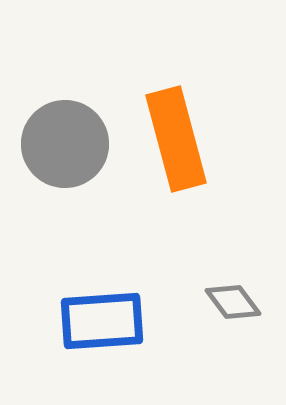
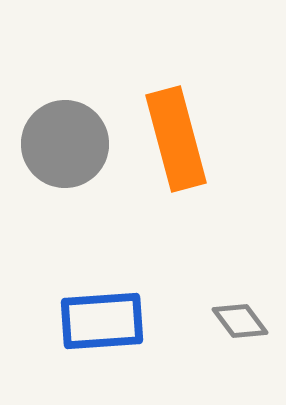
gray diamond: moved 7 px right, 19 px down
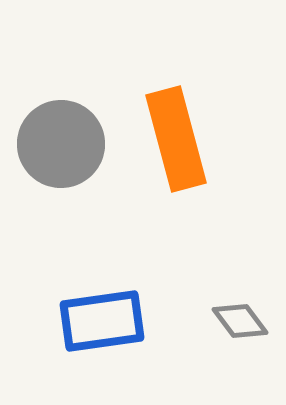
gray circle: moved 4 px left
blue rectangle: rotated 4 degrees counterclockwise
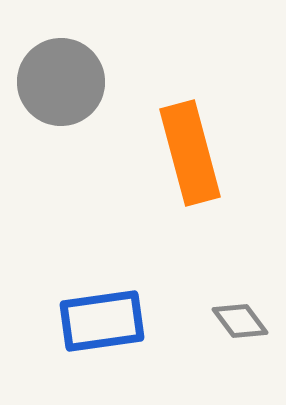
orange rectangle: moved 14 px right, 14 px down
gray circle: moved 62 px up
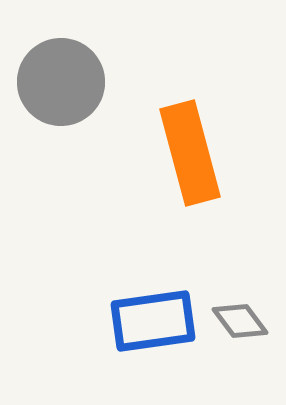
blue rectangle: moved 51 px right
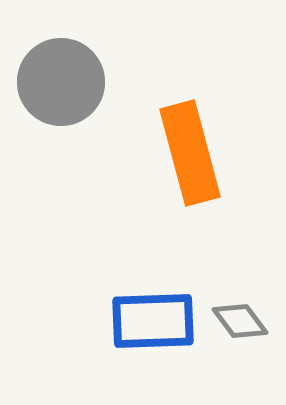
blue rectangle: rotated 6 degrees clockwise
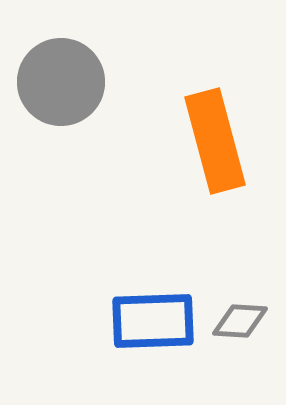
orange rectangle: moved 25 px right, 12 px up
gray diamond: rotated 50 degrees counterclockwise
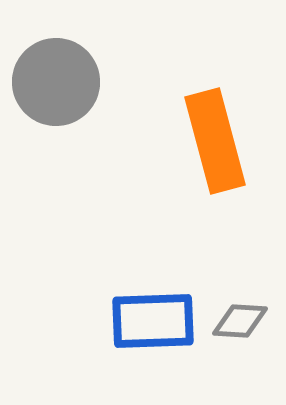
gray circle: moved 5 px left
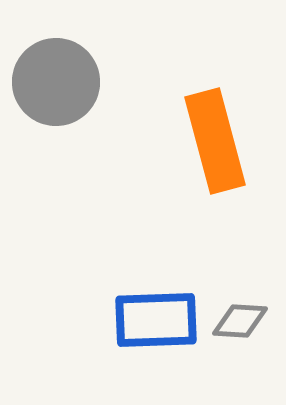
blue rectangle: moved 3 px right, 1 px up
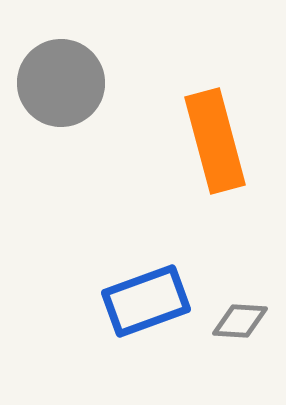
gray circle: moved 5 px right, 1 px down
blue rectangle: moved 10 px left, 19 px up; rotated 18 degrees counterclockwise
